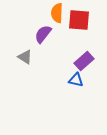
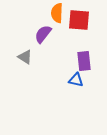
purple rectangle: rotated 54 degrees counterclockwise
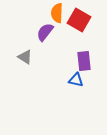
red square: rotated 25 degrees clockwise
purple semicircle: moved 2 px right, 2 px up
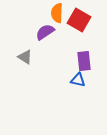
purple semicircle: rotated 18 degrees clockwise
blue triangle: moved 2 px right
